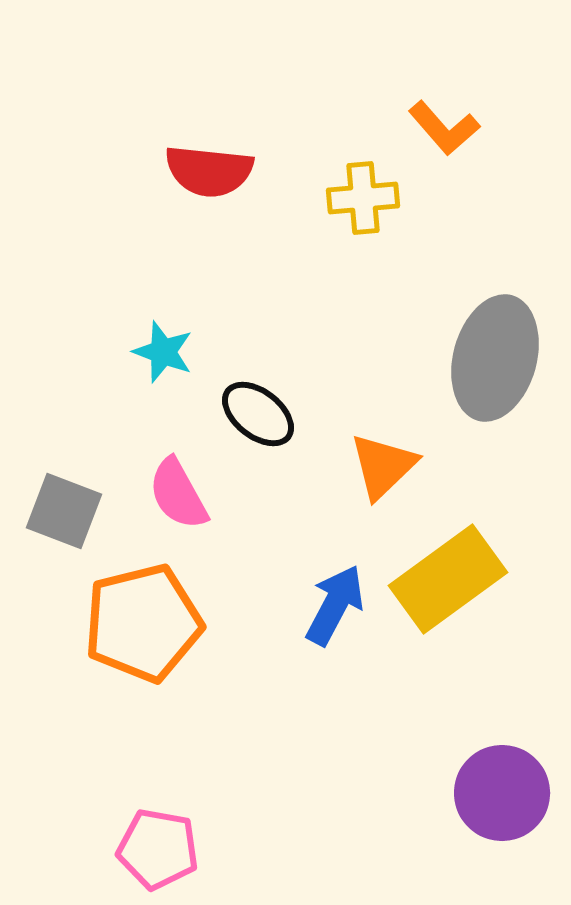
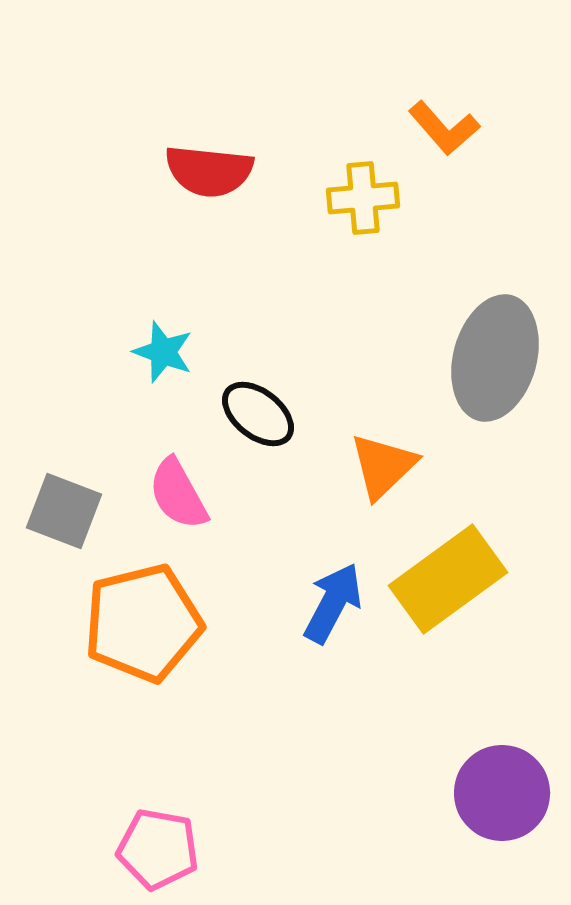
blue arrow: moved 2 px left, 2 px up
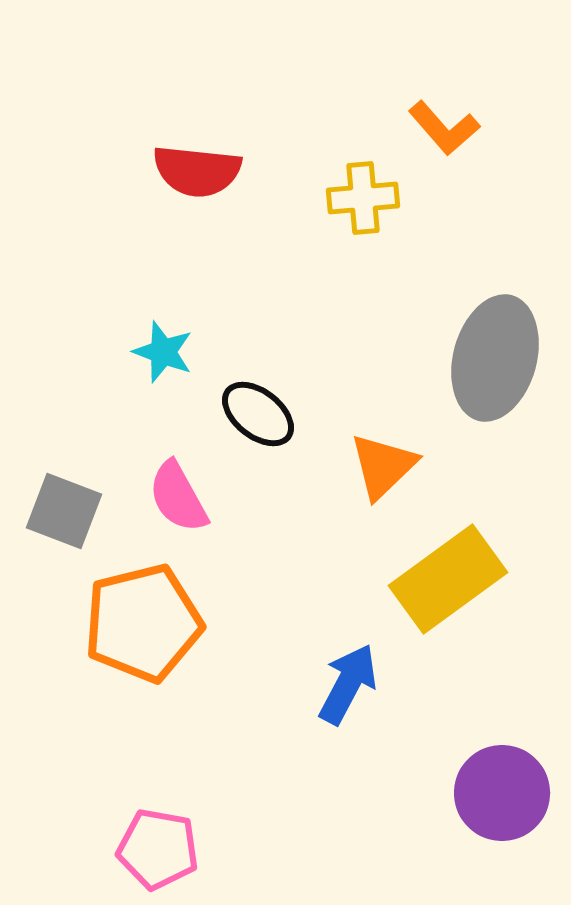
red semicircle: moved 12 px left
pink semicircle: moved 3 px down
blue arrow: moved 15 px right, 81 px down
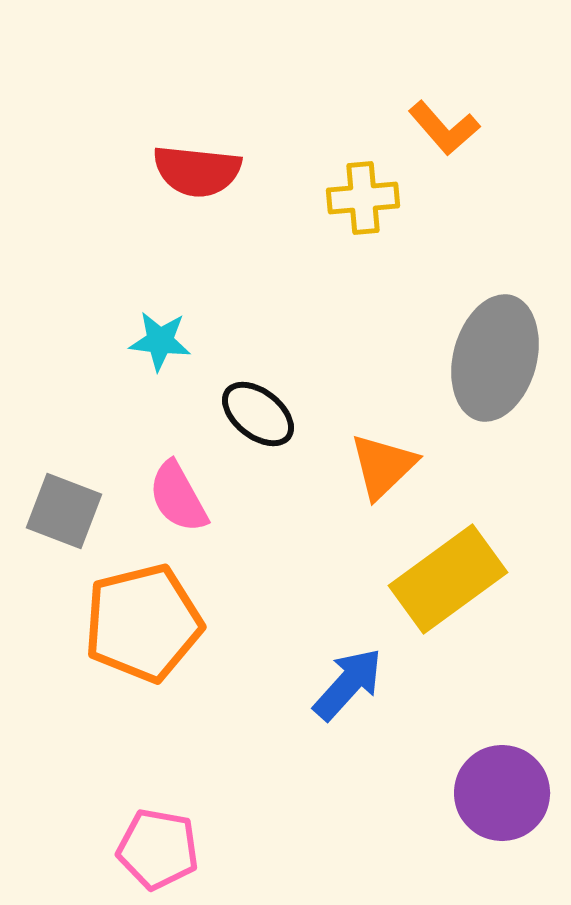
cyan star: moved 3 px left, 11 px up; rotated 14 degrees counterclockwise
blue arrow: rotated 14 degrees clockwise
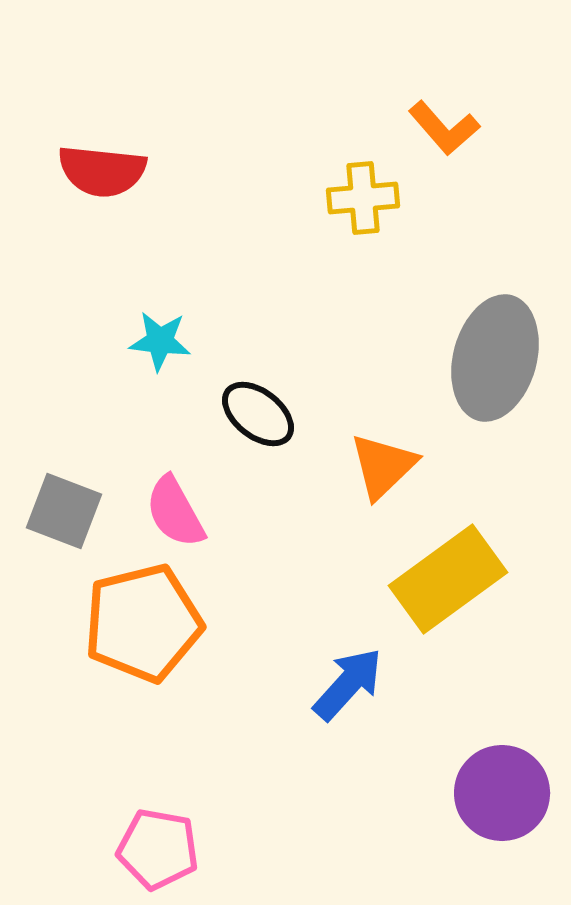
red semicircle: moved 95 px left
pink semicircle: moved 3 px left, 15 px down
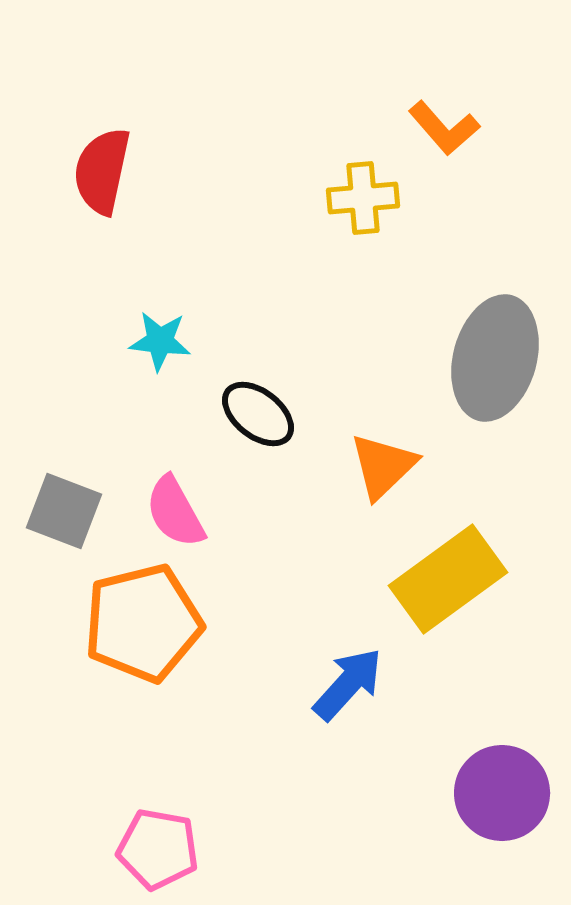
red semicircle: rotated 96 degrees clockwise
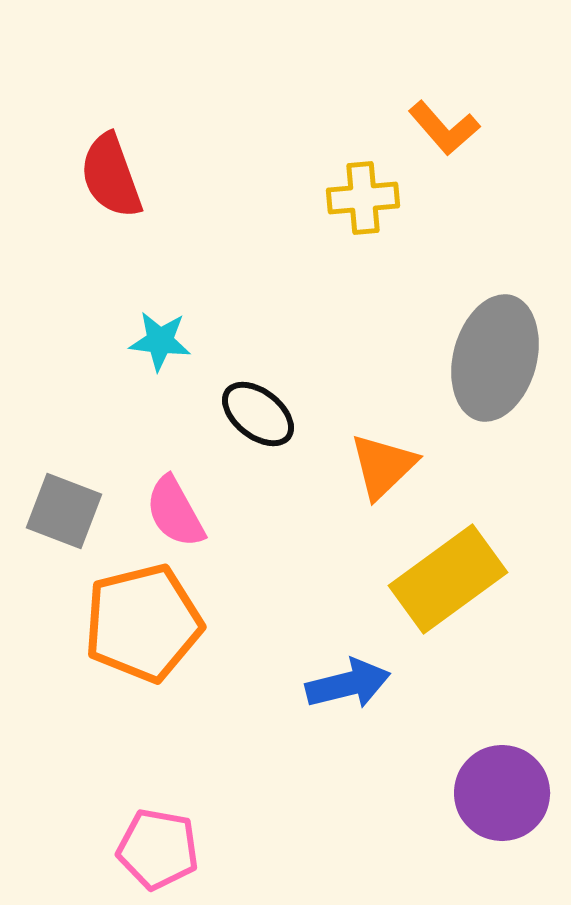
red semicircle: moved 9 px right, 5 px down; rotated 32 degrees counterclockwise
blue arrow: rotated 34 degrees clockwise
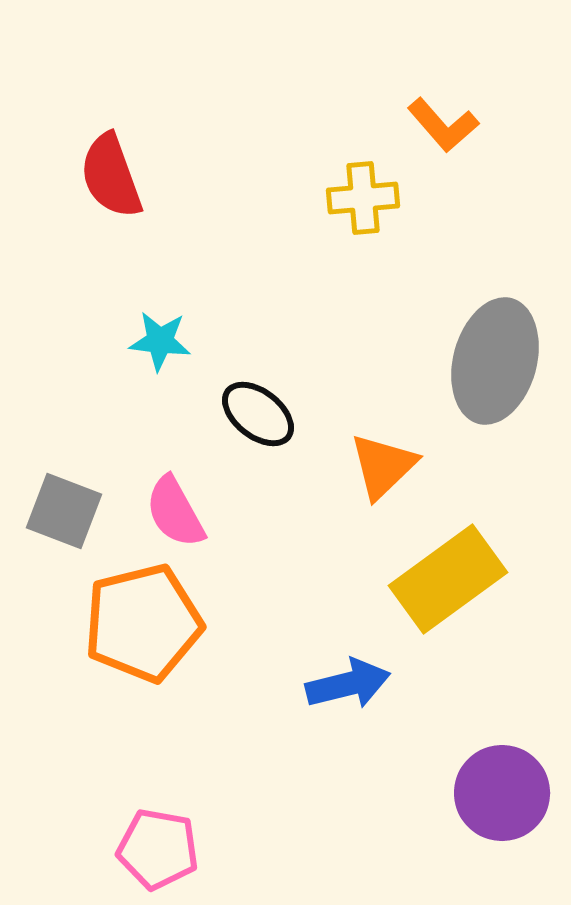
orange L-shape: moved 1 px left, 3 px up
gray ellipse: moved 3 px down
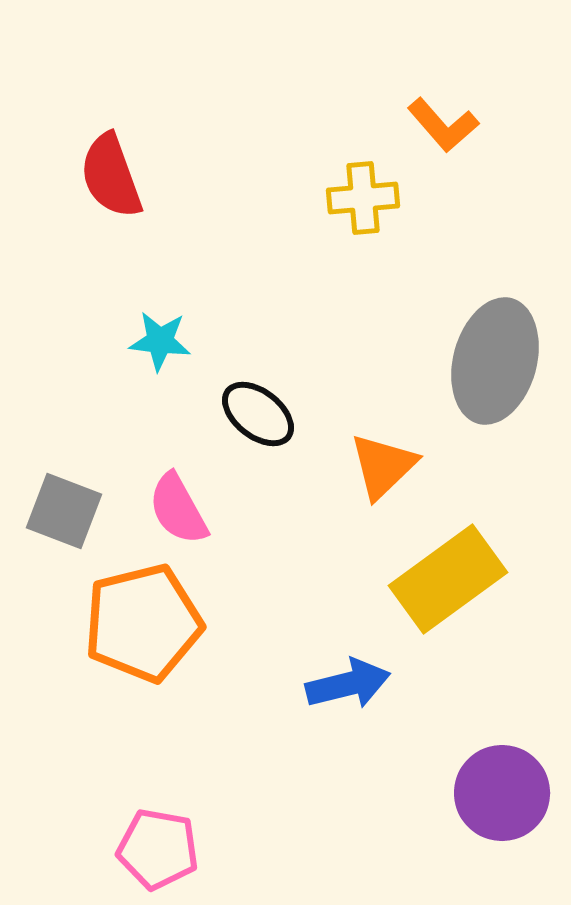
pink semicircle: moved 3 px right, 3 px up
